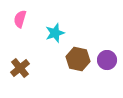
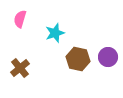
purple circle: moved 1 px right, 3 px up
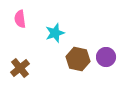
pink semicircle: rotated 24 degrees counterclockwise
purple circle: moved 2 px left
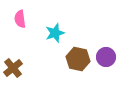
brown cross: moved 7 px left
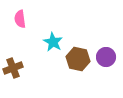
cyan star: moved 2 px left, 9 px down; rotated 24 degrees counterclockwise
brown cross: rotated 18 degrees clockwise
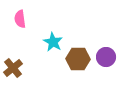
brown hexagon: rotated 10 degrees counterclockwise
brown cross: rotated 18 degrees counterclockwise
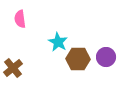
cyan star: moved 5 px right
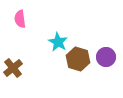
brown hexagon: rotated 15 degrees clockwise
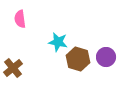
cyan star: rotated 18 degrees counterclockwise
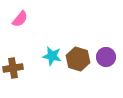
pink semicircle: rotated 132 degrees counterclockwise
cyan star: moved 6 px left, 14 px down
brown cross: rotated 30 degrees clockwise
